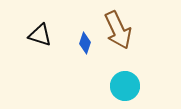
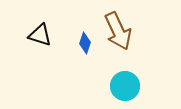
brown arrow: moved 1 px down
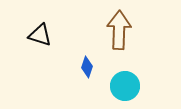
brown arrow: moved 1 px right, 1 px up; rotated 153 degrees counterclockwise
blue diamond: moved 2 px right, 24 px down
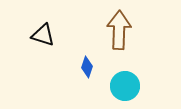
black triangle: moved 3 px right
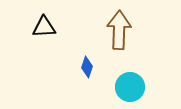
black triangle: moved 1 px right, 8 px up; rotated 20 degrees counterclockwise
cyan circle: moved 5 px right, 1 px down
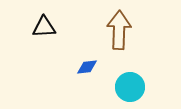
blue diamond: rotated 65 degrees clockwise
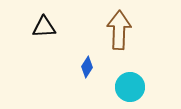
blue diamond: rotated 50 degrees counterclockwise
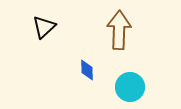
black triangle: rotated 40 degrees counterclockwise
blue diamond: moved 3 px down; rotated 35 degrees counterclockwise
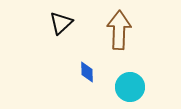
black triangle: moved 17 px right, 4 px up
blue diamond: moved 2 px down
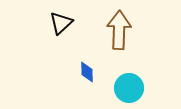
cyan circle: moved 1 px left, 1 px down
